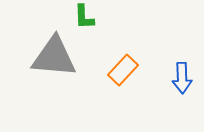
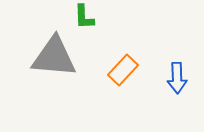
blue arrow: moved 5 px left
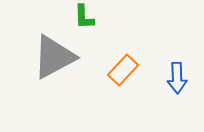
gray triangle: rotated 33 degrees counterclockwise
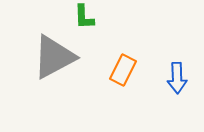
orange rectangle: rotated 16 degrees counterclockwise
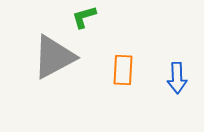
green L-shape: rotated 76 degrees clockwise
orange rectangle: rotated 24 degrees counterclockwise
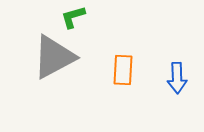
green L-shape: moved 11 px left
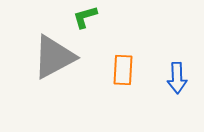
green L-shape: moved 12 px right
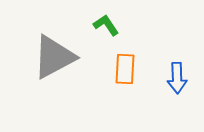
green L-shape: moved 21 px right, 8 px down; rotated 72 degrees clockwise
orange rectangle: moved 2 px right, 1 px up
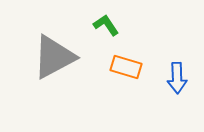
orange rectangle: moved 1 px right, 2 px up; rotated 76 degrees counterclockwise
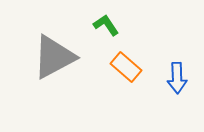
orange rectangle: rotated 24 degrees clockwise
